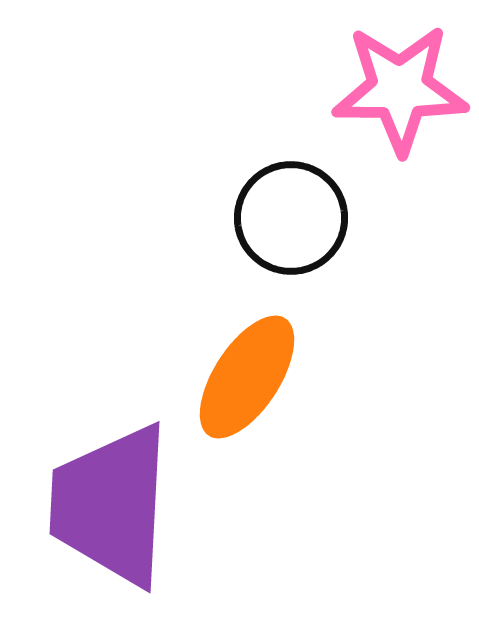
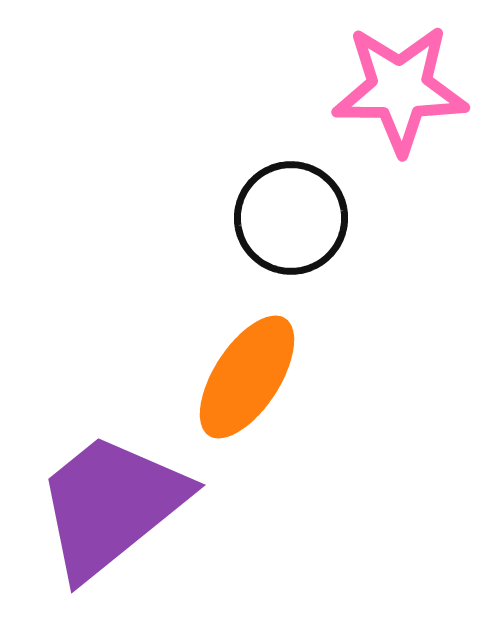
purple trapezoid: rotated 48 degrees clockwise
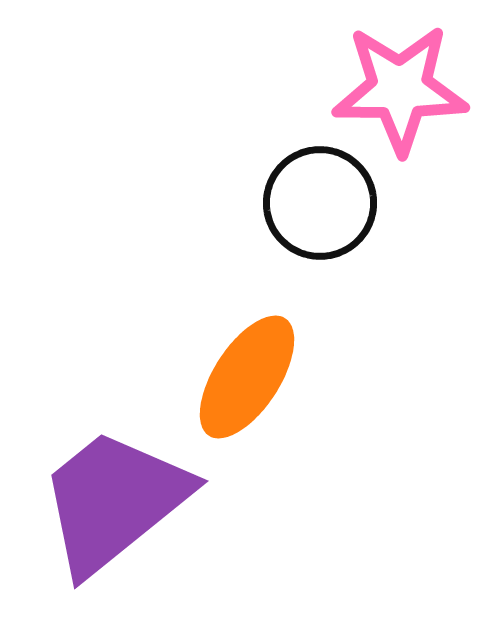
black circle: moved 29 px right, 15 px up
purple trapezoid: moved 3 px right, 4 px up
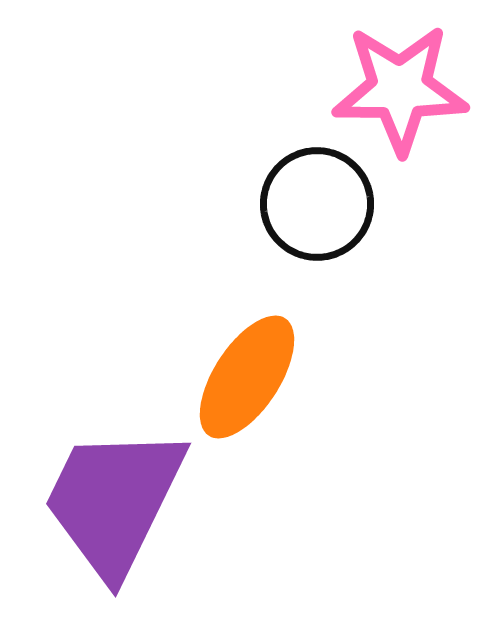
black circle: moved 3 px left, 1 px down
purple trapezoid: rotated 25 degrees counterclockwise
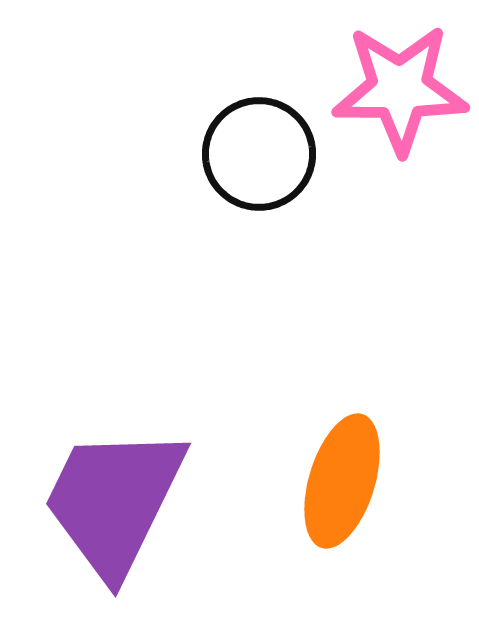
black circle: moved 58 px left, 50 px up
orange ellipse: moved 95 px right, 104 px down; rotated 16 degrees counterclockwise
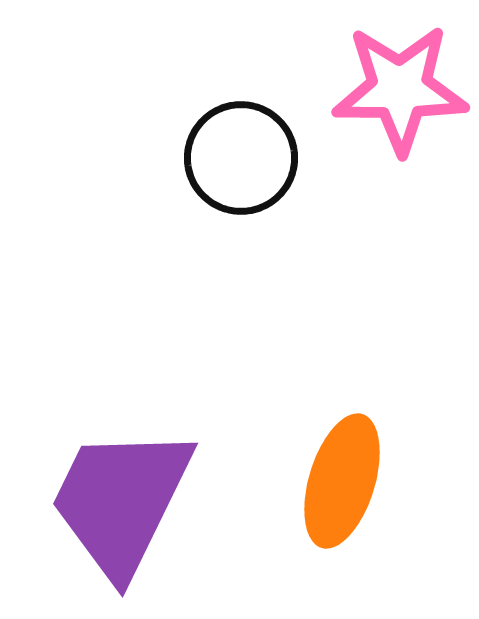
black circle: moved 18 px left, 4 px down
purple trapezoid: moved 7 px right
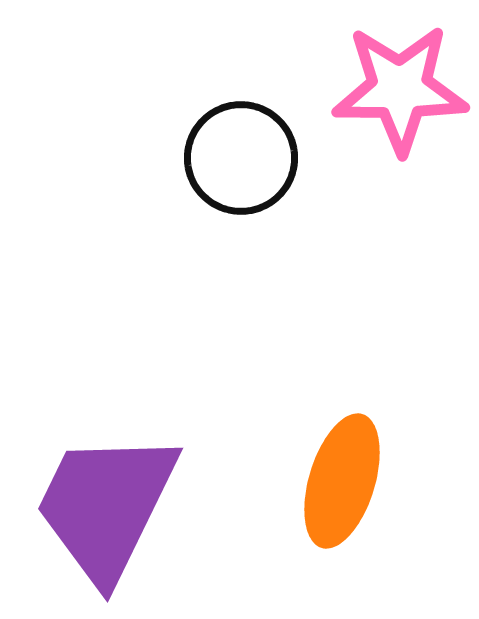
purple trapezoid: moved 15 px left, 5 px down
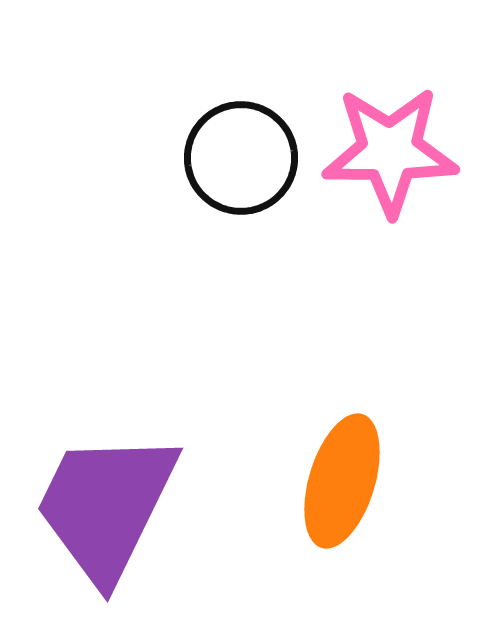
pink star: moved 10 px left, 62 px down
